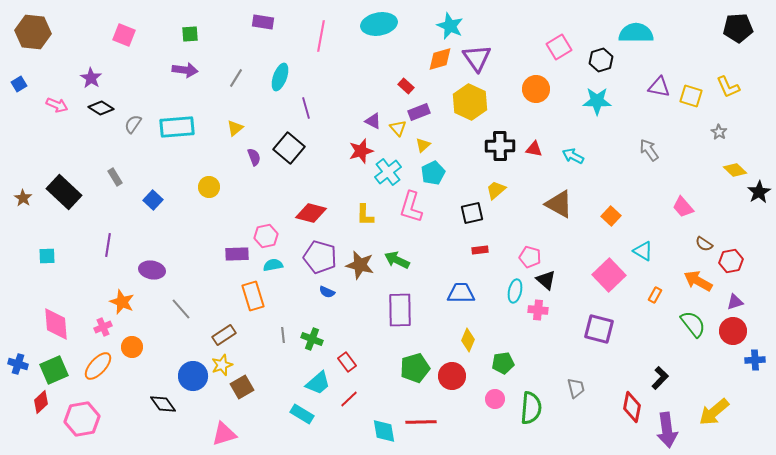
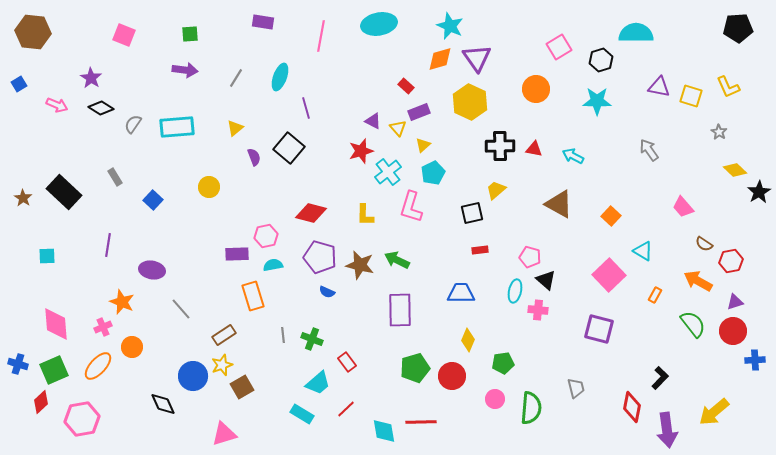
red line at (349, 399): moved 3 px left, 10 px down
black diamond at (163, 404): rotated 12 degrees clockwise
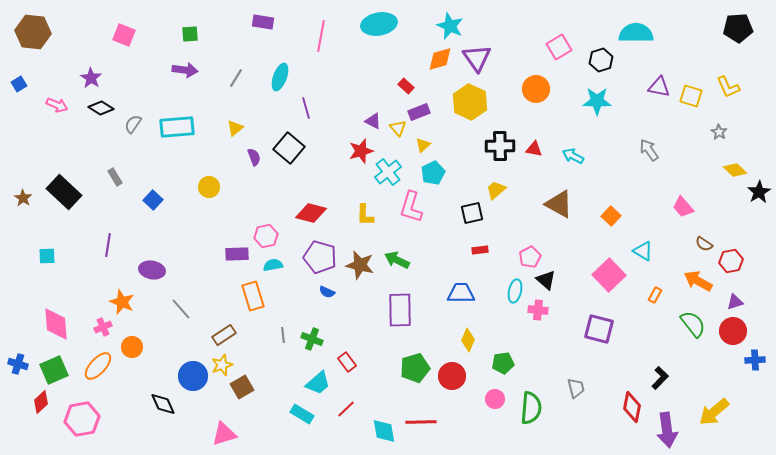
pink pentagon at (530, 257): rotated 30 degrees clockwise
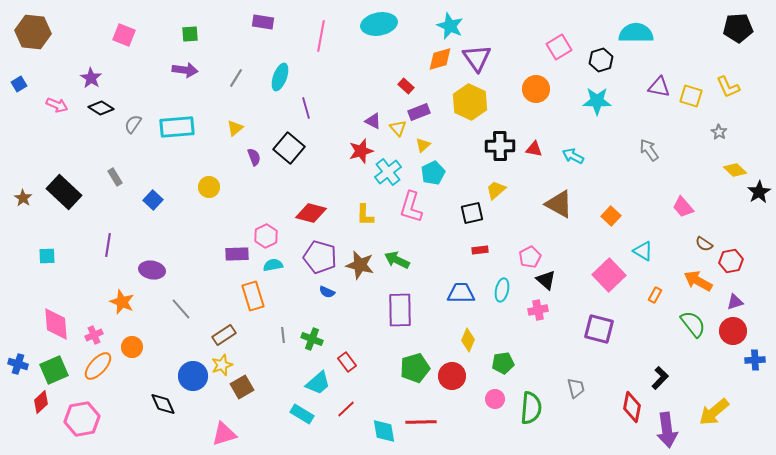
pink hexagon at (266, 236): rotated 15 degrees counterclockwise
cyan ellipse at (515, 291): moved 13 px left, 1 px up
pink cross at (538, 310): rotated 18 degrees counterclockwise
pink cross at (103, 327): moved 9 px left, 8 px down
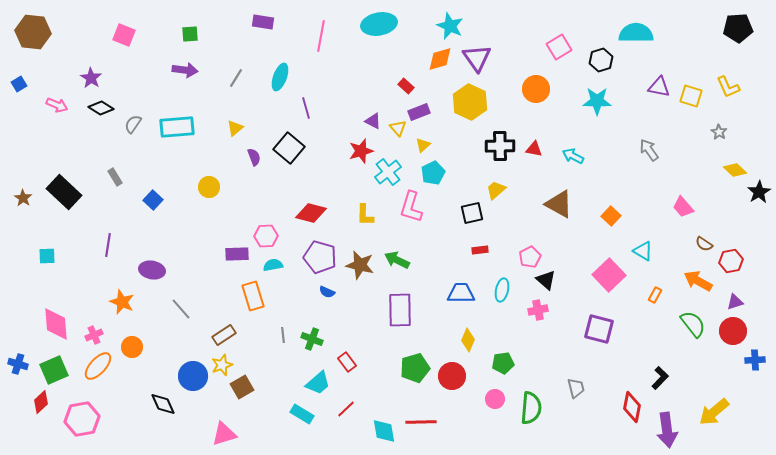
pink hexagon at (266, 236): rotated 25 degrees clockwise
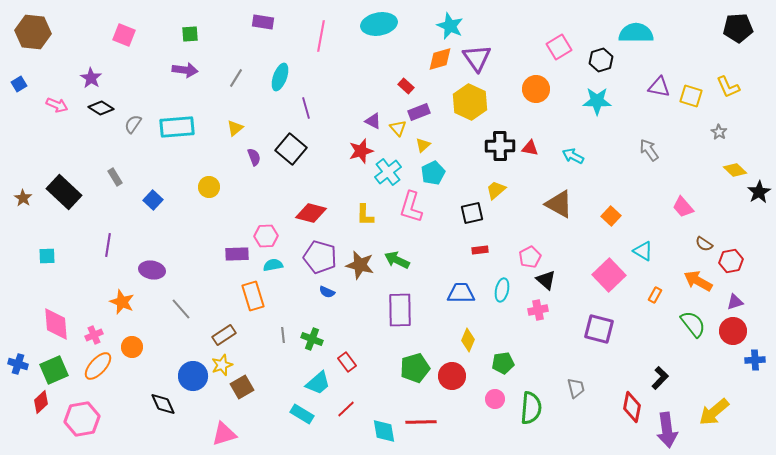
black square at (289, 148): moved 2 px right, 1 px down
red triangle at (534, 149): moved 4 px left, 1 px up
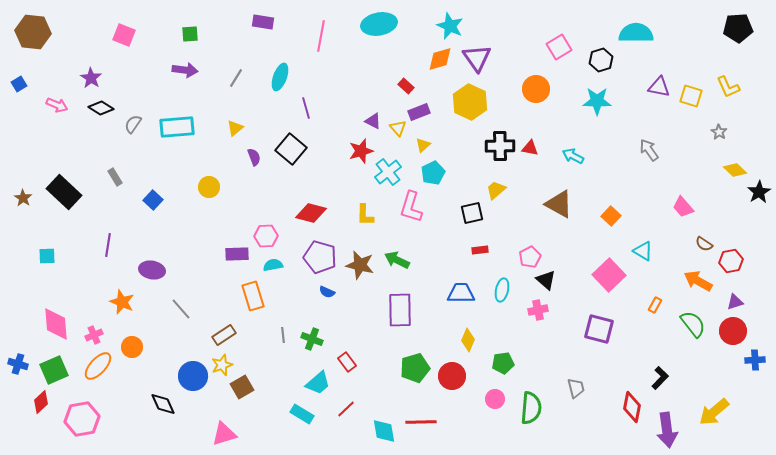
orange rectangle at (655, 295): moved 10 px down
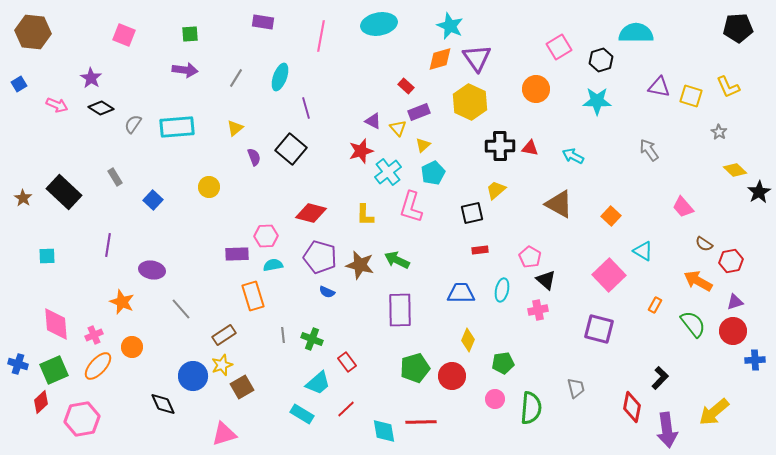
pink pentagon at (530, 257): rotated 15 degrees counterclockwise
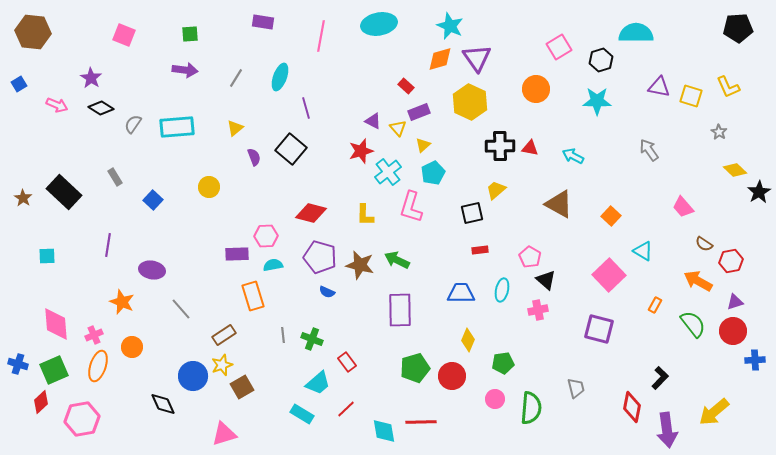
orange ellipse at (98, 366): rotated 24 degrees counterclockwise
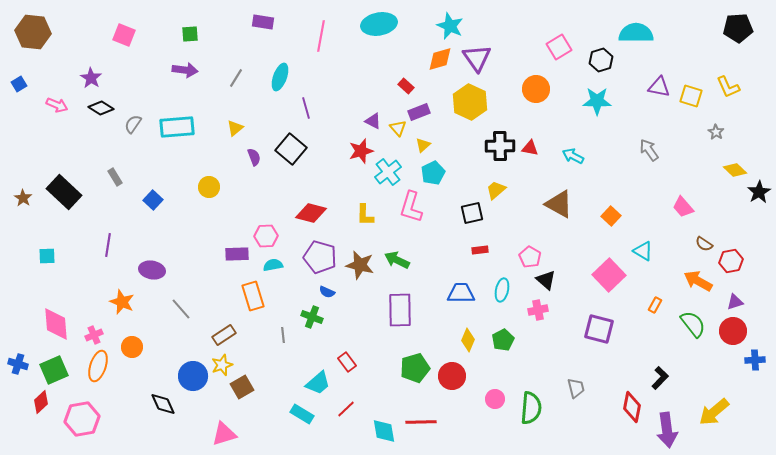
gray star at (719, 132): moved 3 px left
green cross at (312, 339): moved 22 px up
green pentagon at (503, 363): moved 23 px up; rotated 20 degrees counterclockwise
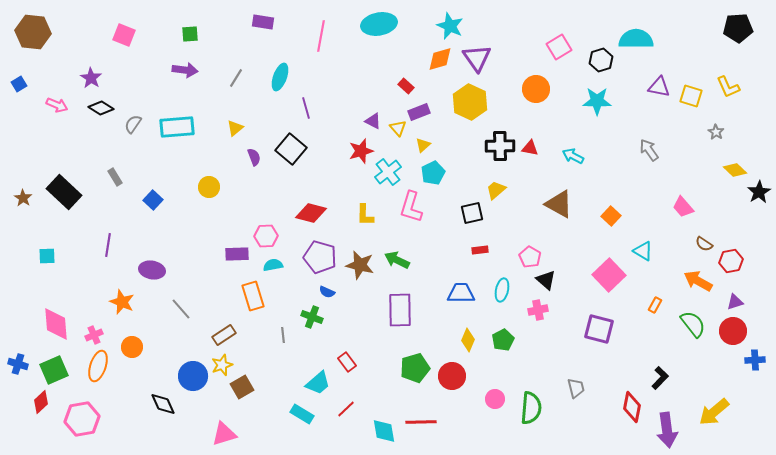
cyan semicircle at (636, 33): moved 6 px down
